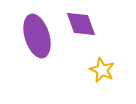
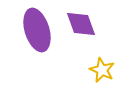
purple ellipse: moved 6 px up
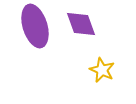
purple ellipse: moved 2 px left, 4 px up
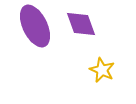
purple ellipse: rotated 9 degrees counterclockwise
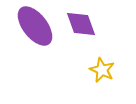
purple ellipse: rotated 12 degrees counterclockwise
